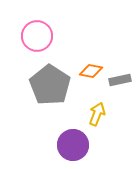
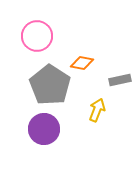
orange diamond: moved 9 px left, 8 px up
yellow arrow: moved 4 px up
purple circle: moved 29 px left, 16 px up
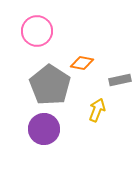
pink circle: moved 5 px up
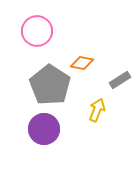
gray rectangle: rotated 20 degrees counterclockwise
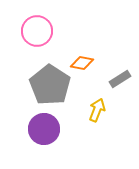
gray rectangle: moved 1 px up
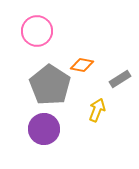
orange diamond: moved 2 px down
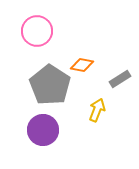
purple circle: moved 1 px left, 1 px down
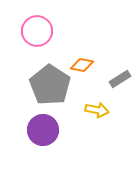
yellow arrow: rotated 80 degrees clockwise
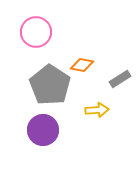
pink circle: moved 1 px left, 1 px down
yellow arrow: rotated 15 degrees counterclockwise
